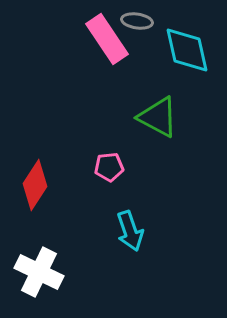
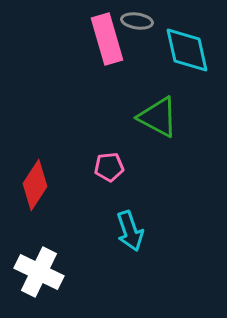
pink rectangle: rotated 18 degrees clockwise
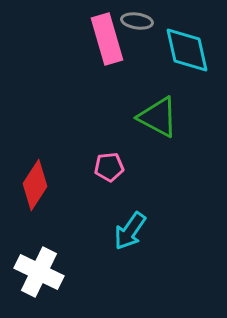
cyan arrow: rotated 54 degrees clockwise
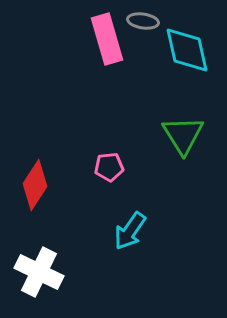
gray ellipse: moved 6 px right
green triangle: moved 25 px right, 18 px down; rotated 30 degrees clockwise
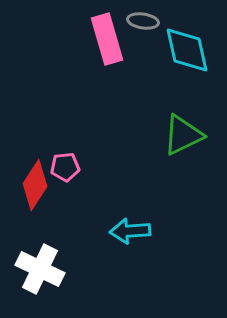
green triangle: rotated 36 degrees clockwise
pink pentagon: moved 44 px left
cyan arrow: rotated 51 degrees clockwise
white cross: moved 1 px right, 3 px up
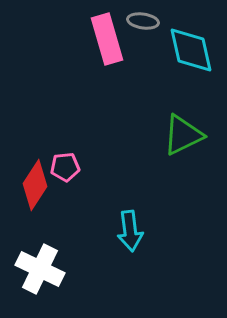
cyan diamond: moved 4 px right
cyan arrow: rotated 93 degrees counterclockwise
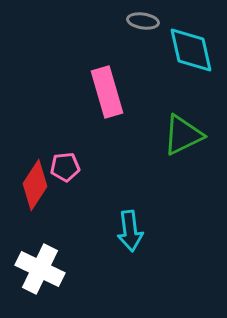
pink rectangle: moved 53 px down
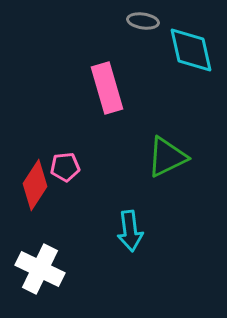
pink rectangle: moved 4 px up
green triangle: moved 16 px left, 22 px down
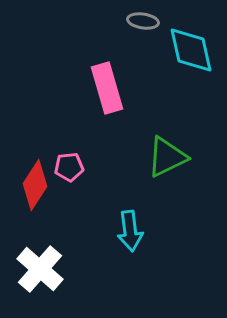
pink pentagon: moved 4 px right
white cross: rotated 15 degrees clockwise
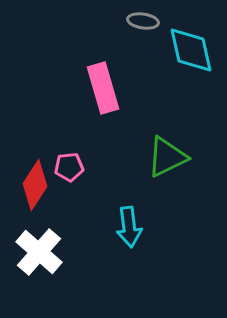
pink rectangle: moved 4 px left
cyan arrow: moved 1 px left, 4 px up
white cross: moved 1 px left, 17 px up
